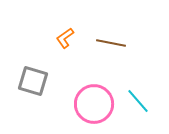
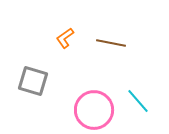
pink circle: moved 6 px down
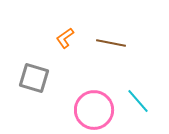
gray square: moved 1 px right, 3 px up
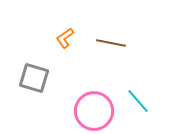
pink circle: moved 1 px down
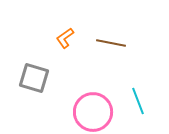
cyan line: rotated 20 degrees clockwise
pink circle: moved 1 px left, 1 px down
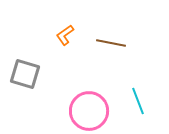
orange L-shape: moved 3 px up
gray square: moved 9 px left, 4 px up
pink circle: moved 4 px left, 1 px up
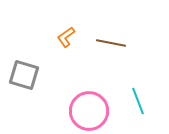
orange L-shape: moved 1 px right, 2 px down
gray square: moved 1 px left, 1 px down
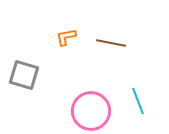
orange L-shape: rotated 25 degrees clockwise
pink circle: moved 2 px right
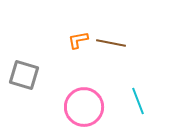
orange L-shape: moved 12 px right, 3 px down
pink circle: moved 7 px left, 4 px up
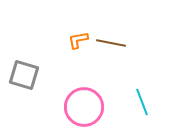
cyan line: moved 4 px right, 1 px down
